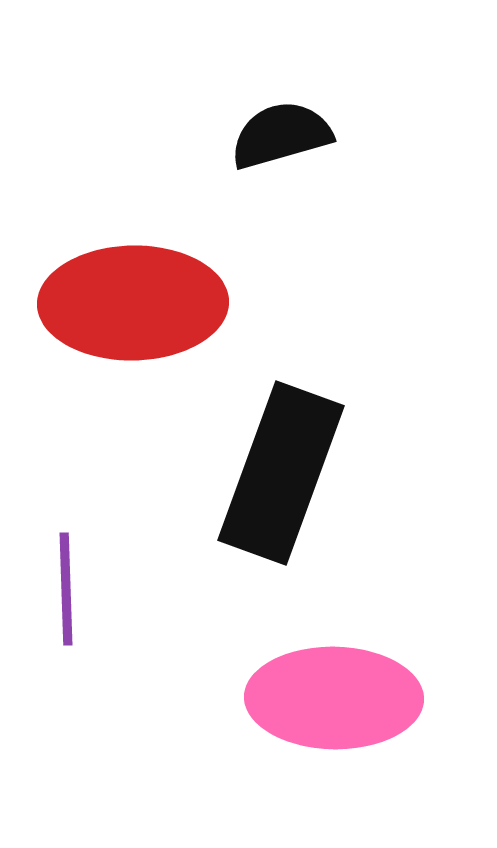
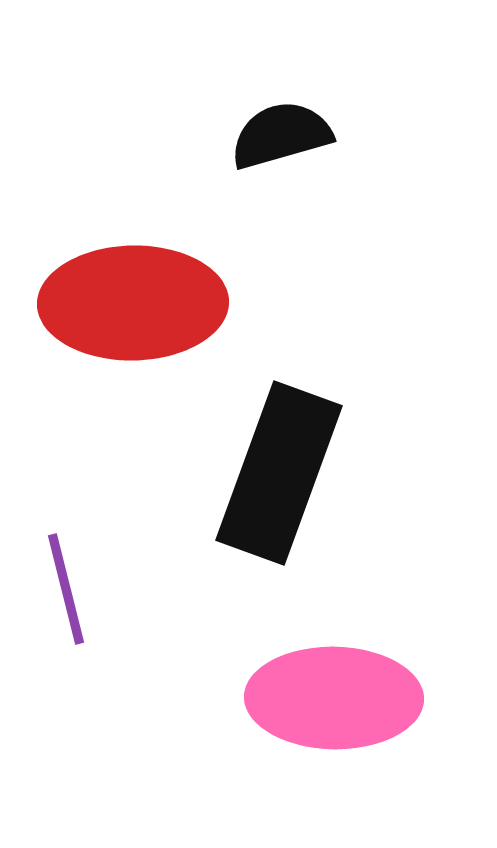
black rectangle: moved 2 px left
purple line: rotated 12 degrees counterclockwise
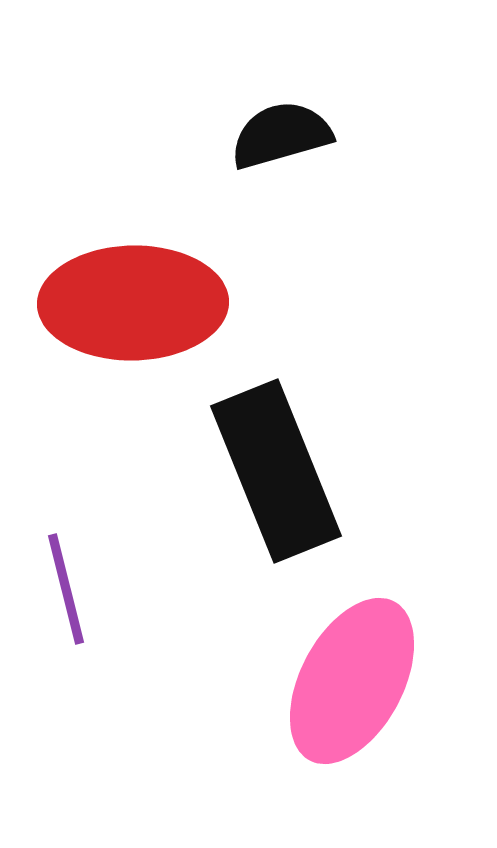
black rectangle: moved 3 px left, 2 px up; rotated 42 degrees counterclockwise
pink ellipse: moved 18 px right, 17 px up; rotated 63 degrees counterclockwise
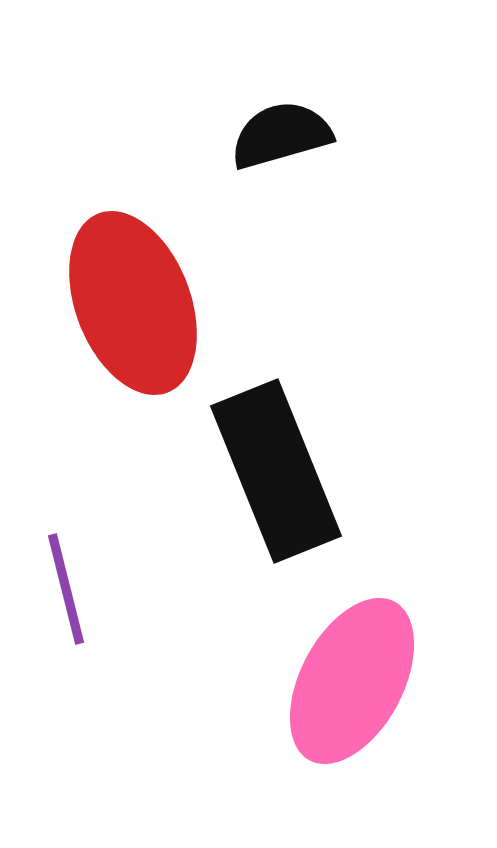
red ellipse: rotated 70 degrees clockwise
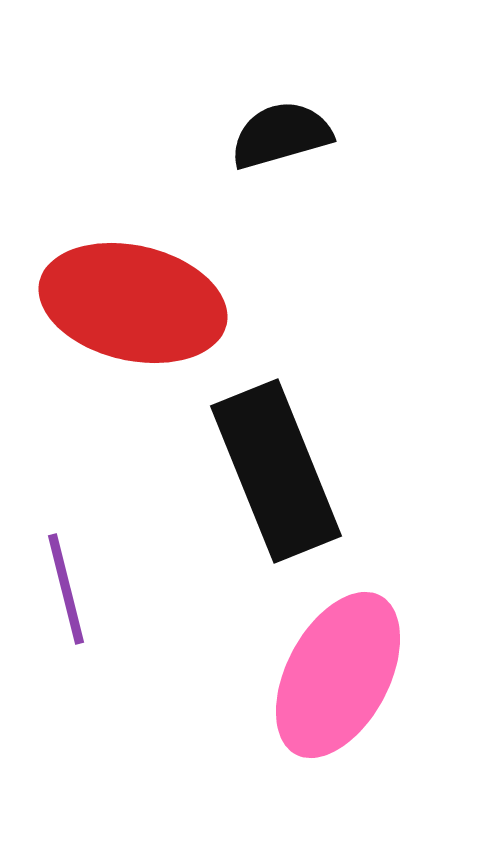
red ellipse: rotated 56 degrees counterclockwise
pink ellipse: moved 14 px left, 6 px up
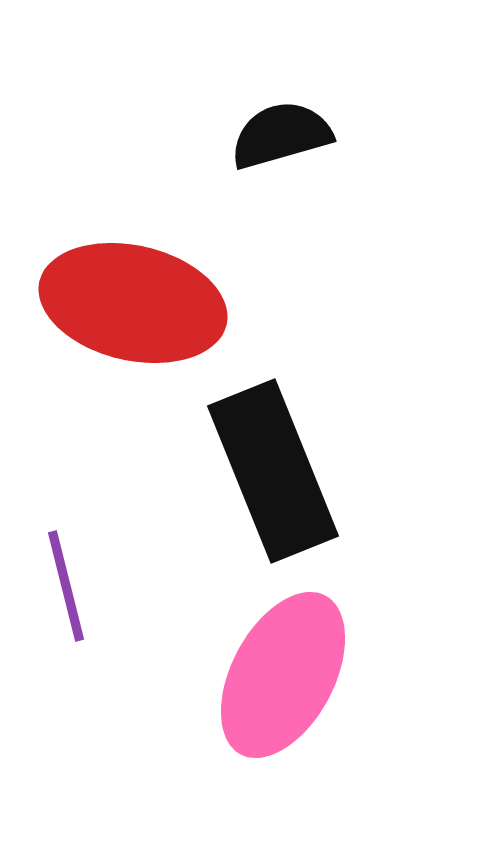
black rectangle: moved 3 px left
purple line: moved 3 px up
pink ellipse: moved 55 px left
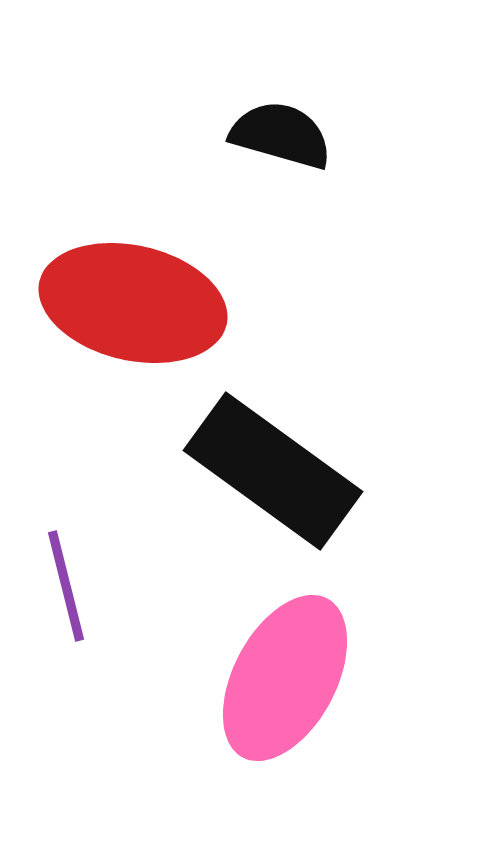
black semicircle: rotated 32 degrees clockwise
black rectangle: rotated 32 degrees counterclockwise
pink ellipse: moved 2 px right, 3 px down
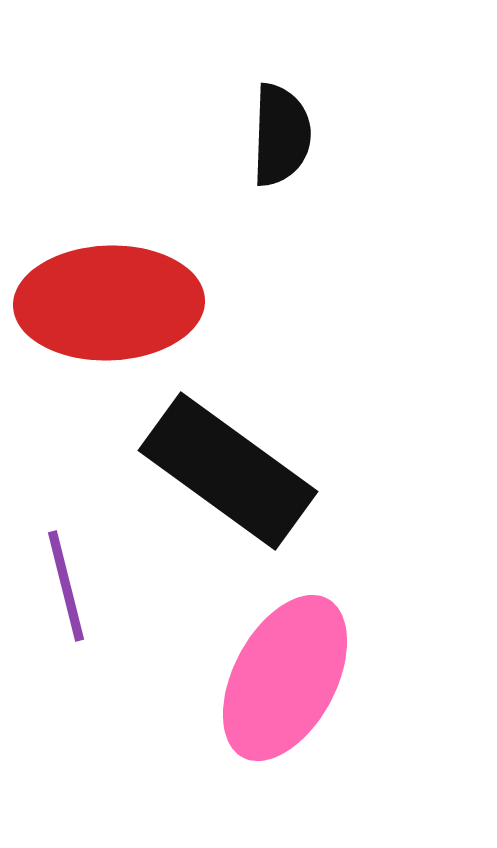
black semicircle: rotated 76 degrees clockwise
red ellipse: moved 24 px left; rotated 15 degrees counterclockwise
black rectangle: moved 45 px left
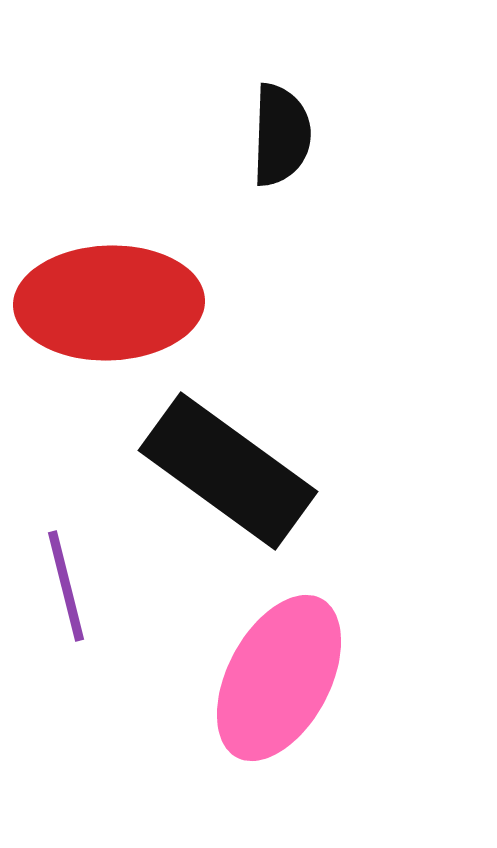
pink ellipse: moved 6 px left
